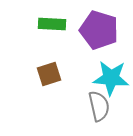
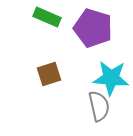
green rectangle: moved 5 px left, 7 px up; rotated 20 degrees clockwise
purple pentagon: moved 6 px left, 2 px up
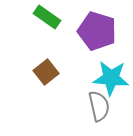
green rectangle: rotated 12 degrees clockwise
purple pentagon: moved 4 px right, 3 px down
brown square: moved 3 px left, 2 px up; rotated 20 degrees counterclockwise
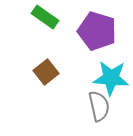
green rectangle: moved 2 px left
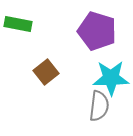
green rectangle: moved 27 px left, 7 px down; rotated 24 degrees counterclockwise
cyan star: rotated 6 degrees counterclockwise
gray semicircle: rotated 20 degrees clockwise
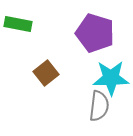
purple pentagon: moved 2 px left, 2 px down
brown square: moved 1 px down
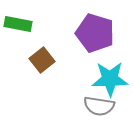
brown square: moved 4 px left, 13 px up
cyan star: moved 1 px left, 1 px down
gray semicircle: rotated 92 degrees clockwise
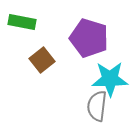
green rectangle: moved 4 px right, 2 px up
purple pentagon: moved 6 px left, 5 px down
gray semicircle: moved 2 px left; rotated 88 degrees clockwise
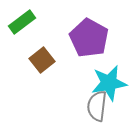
green rectangle: rotated 48 degrees counterclockwise
purple pentagon: rotated 12 degrees clockwise
cyan star: moved 1 px left, 4 px down; rotated 9 degrees counterclockwise
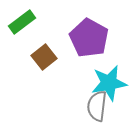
brown square: moved 2 px right, 3 px up
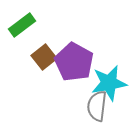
green rectangle: moved 3 px down
purple pentagon: moved 15 px left, 24 px down
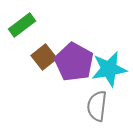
cyan star: moved 14 px up
